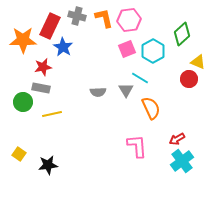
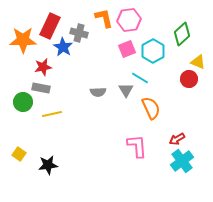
gray cross: moved 2 px right, 17 px down
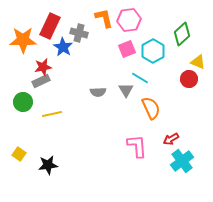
gray rectangle: moved 7 px up; rotated 36 degrees counterclockwise
red arrow: moved 6 px left
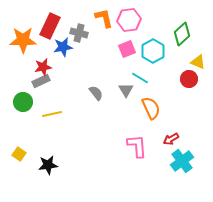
blue star: rotated 30 degrees clockwise
gray semicircle: moved 2 px left, 1 px down; rotated 126 degrees counterclockwise
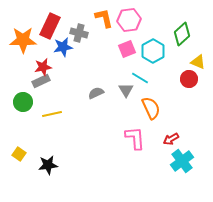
gray semicircle: rotated 77 degrees counterclockwise
pink L-shape: moved 2 px left, 8 px up
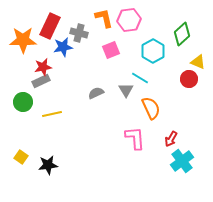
pink square: moved 16 px left, 1 px down
red arrow: rotated 28 degrees counterclockwise
yellow square: moved 2 px right, 3 px down
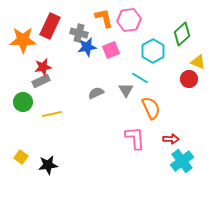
blue star: moved 24 px right
red arrow: rotated 119 degrees counterclockwise
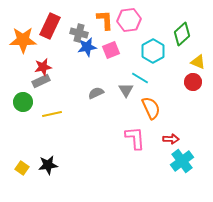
orange L-shape: moved 1 px right, 2 px down; rotated 10 degrees clockwise
red circle: moved 4 px right, 3 px down
yellow square: moved 1 px right, 11 px down
